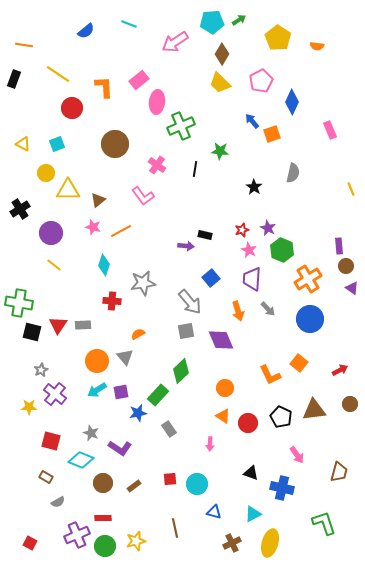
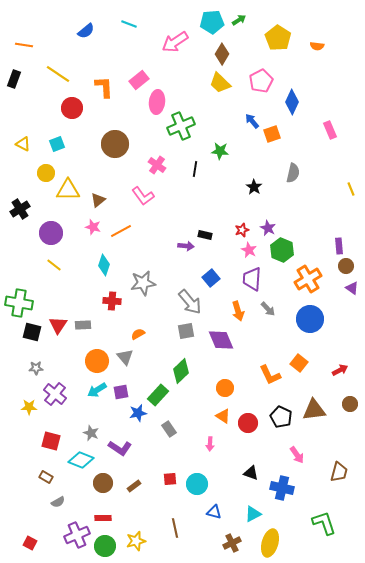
gray star at (41, 370): moved 5 px left, 2 px up; rotated 24 degrees clockwise
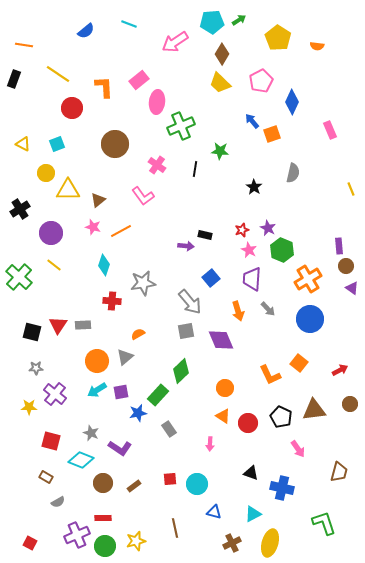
green cross at (19, 303): moved 26 px up; rotated 32 degrees clockwise
gray triangle at (125, 357): rotated 30 degrees clockwise
pink arrow at (297, 455): moved 1 px right, 6 px up
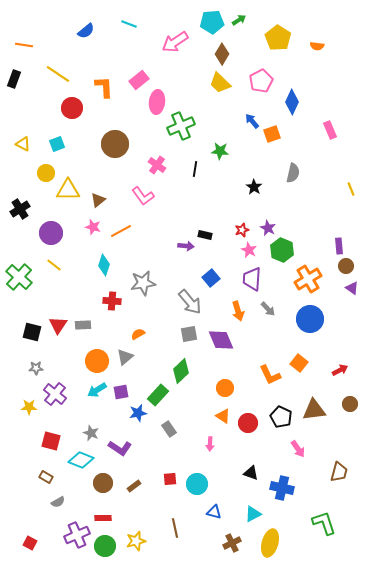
gray square at (186, 331): moved 3 px right, 3 px down
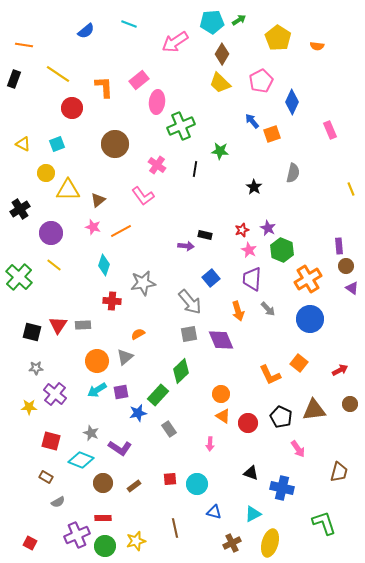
orange circle at (225, 388): moved 4 px left, 6 px down
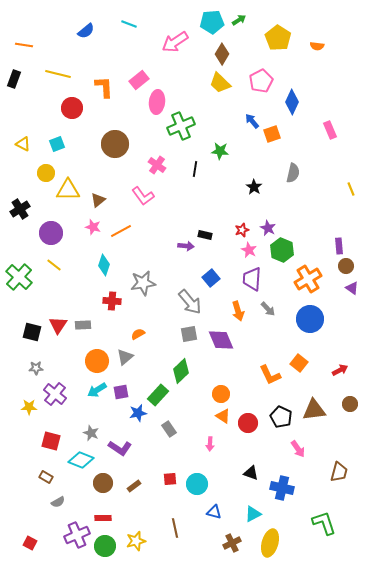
yellow line at (58, 74): rotated 20 degrees counterclockwise
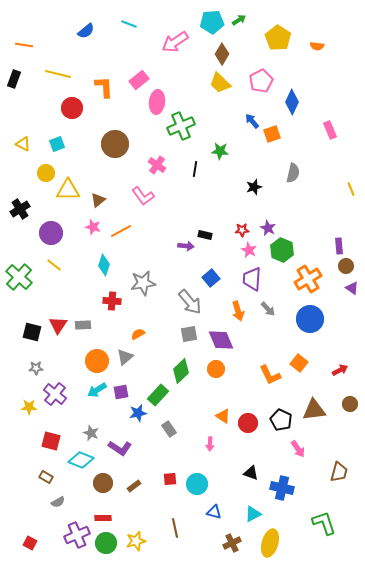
black star at (254, 187): rotated 21 degrees clockwise
red star at (242, 230): rotated 16 degrees clockwise
orange circle at (221, 394): moved 5 px left, 25 px up
black pentagon at (281, 417): moved 3 px down
green circle at (105, 546): moved 1 px right, 3 px up
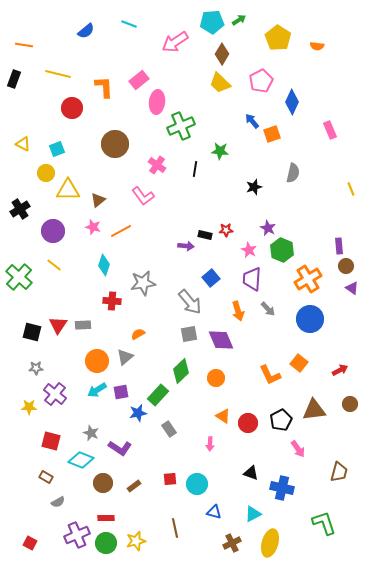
cyan square at (57, 144): moved 5 px down
red star at (242, 230): moved 16 px left
purple circle at (51, 233): moved 2 px right, 2 px up
orange circle at (216, 369): moved 9 px down
black pentagon at (281, 420): rotated 20 degrees clockwise
red rectangle at (103, 518): moved 3 px right
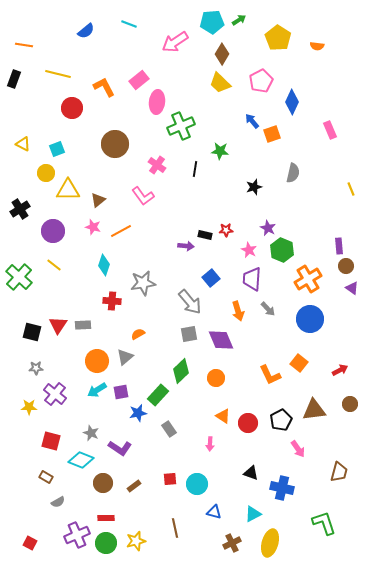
orange L-shape at (104, 87): rotated 25 degrees counterclockwise
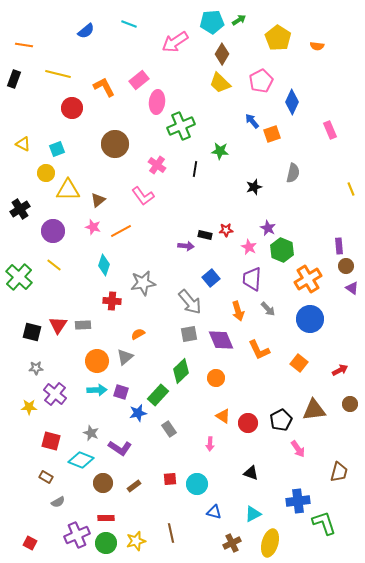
pink star at (249, 250): moved 3 px up
orange L-shape at (270, 375): moved 11 px left, 25 px up
cyan arrow at (97, 390): rotated 150 degrees counterclockwise
purple square at (121, 392): rotated 28 degrees clockwise
blue cross at (282, 488): moved 16 px right, 13 px down; rotated 20 degrees counterclockwise
brown line at (175, 528): moved 4 px left, 5 px down
